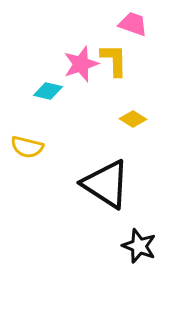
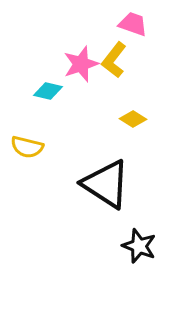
yellow L-shape: rotated 141 degrees counterclockwise
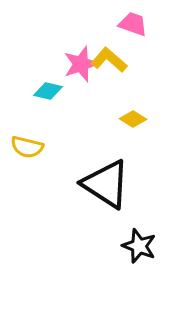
yellow L-shape: moved 5 px left; rotated 93 degrees clockwise
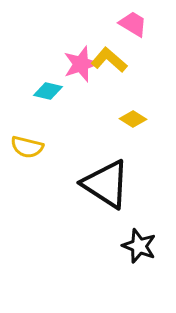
pink trapezoid: rotated 12 degrees clockwise
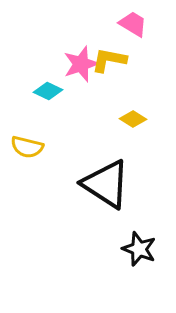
yellow L-shape: rotated 30 degrees counterclockwise
cyan diamond: rotated 12 degrees clockwise
black star: moved 3 px down
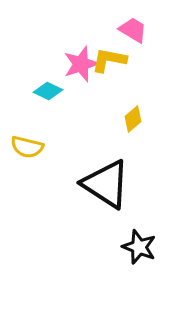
pink trapezoid: moved 6 px down
yellow diamond: rotated 72 degrees counterclockwise
black star: moved 2 px up
